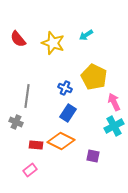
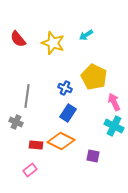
cyan cross: rotated 36 degrees counterclockwise
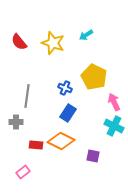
red semicircle: moved 1 px right, 3 px down
gray cross: rotated 24 degrees counterclockwise
pink rectangle: moved 7 px left, 2 px down
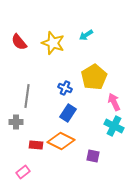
yellow pentagon: rotated 15 degrees clockwise
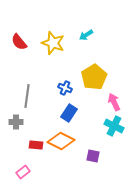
blue rectangle: moved 1 px right
